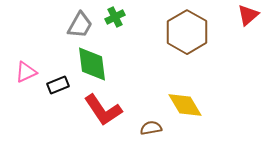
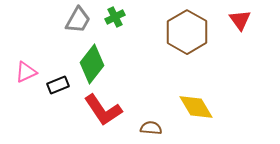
red triangle: moved 8 px left, 5 px down; rotated 25 degrees counterclockwise
gray trapezoid: moved 2 px left, 5 px up
green diamond: rotated 45 degrees clockwise
yellow diamond: moved 11 px right, 2 px down
brown semicircle: rotated 15 degrees clockwise
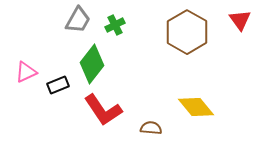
green cross: moved 8 px down
yellow diamond: rotated 9 degrees counterclockwise
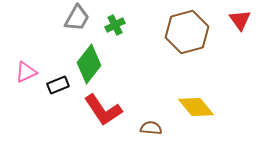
gray trapezoid: moved 1 px left, 2 px up
brown hexagon: rotated 15 degrees clockwise
green diamond: moved 3 px left
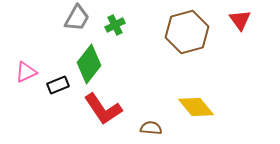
red L-shape: moved 1 px up
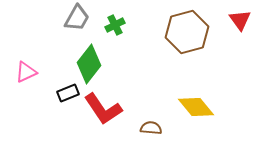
black rectangle: moved 10 px right, 8 px down
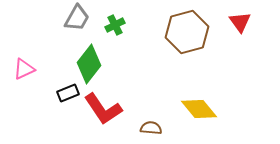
red triangle: moved 2 px down
pink triangle: moved 2 px left, 3 px up
yellow diamond: moved 3 px right, 2 px down
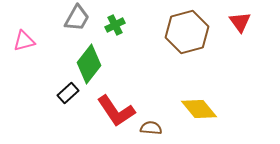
pink triangle: moved 28 px up; rotated 10 degrees clockwise
black rectangle: rotated 20 degrees counterclockwise
red L-shape: moved 13 px right, 2 px down
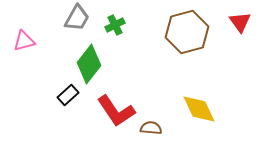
black rectangle: moved 2 px down
yellow diamond: rotated 15 degrees clockwise
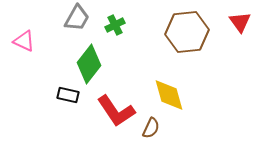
brown hexagon: rotated 9 degrees clockwise
pink triangle: rotated 40 degrees clockwise
black rectangle: rotated 55 degrees clockwise
yellow diamond: moved 30 px left, 14 px up; rotated 9 degrees clockwise
brown semicircle: rotated 110 degrees clockwise
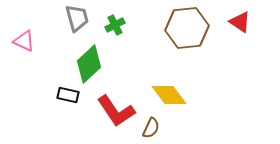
gray trapezoid: rotated 44 degrees counterclockwise
red triangle: rotated 20 degrees counterclockwise
brown hexagon: moved 4 px up
green diamond: rotated 9 degrees clockwise
yellow diamond: rotated 21 degrees counterclockwise
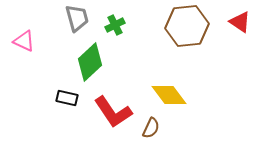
brown hexagon: moved 2 px up
green diamond: moved 1 px right, 2 px up
black rectangle: moved 1 px left, 3 px down
red L-shape: moved 3 px left, 1 px down
